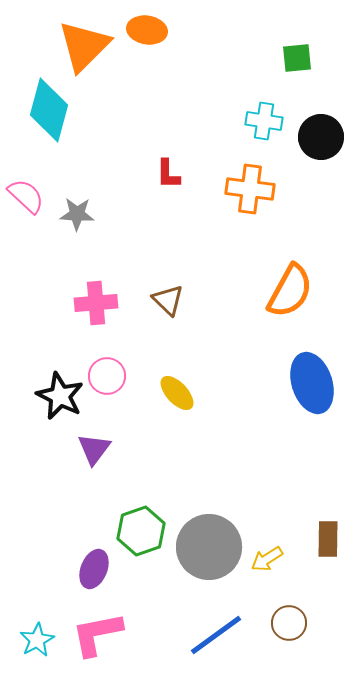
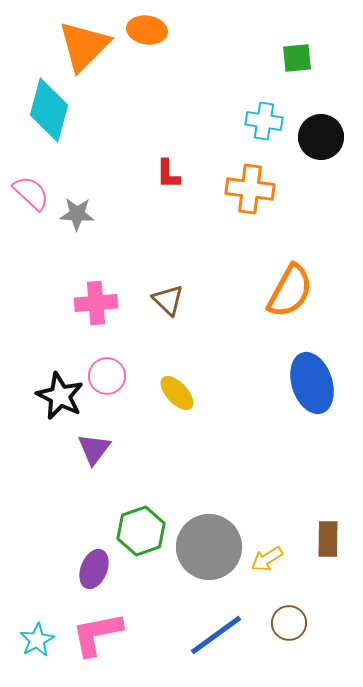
pink semicircle: moved 5 px right, 3 px up
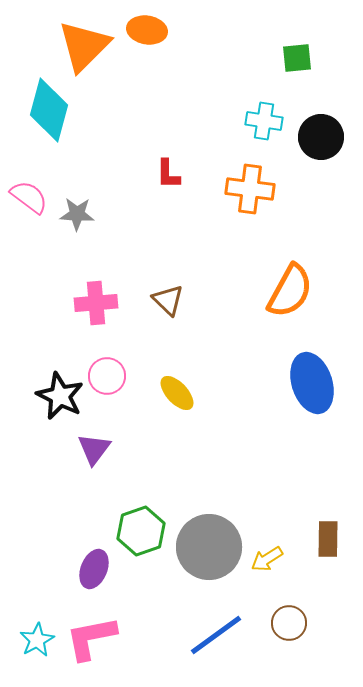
pink semicircle: moved 2 px left, 4 px down; rotated 6 degrees counterclockwise
pink L-shape: moved 6 px left, 4 px down
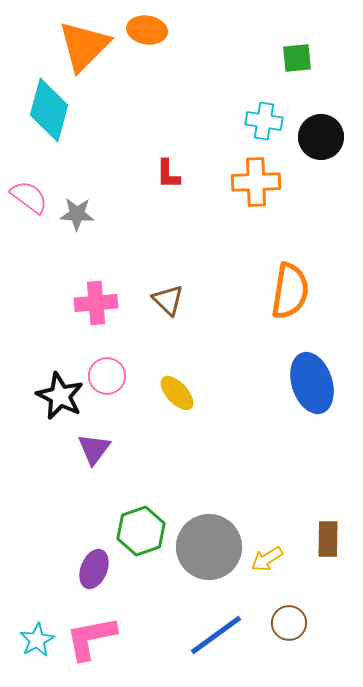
orange cross: moved 6 px right, 7 px up; rotated 9 degrees counterclockwise
orange semicircle: rotated 20 degrees counterclockwise
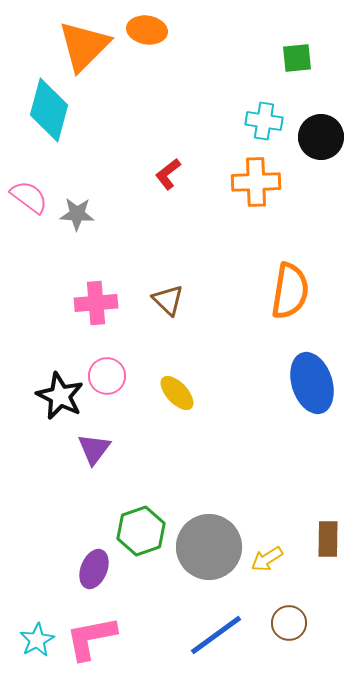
red L-shape: rotated 52 degrees clockwise
